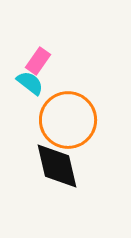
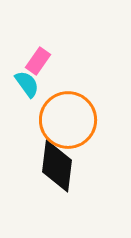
cyan semicircle: moved 3 px left, 1 px down; rotated 16 degrees clockwise
black diamond: rotated 20 degrees clockwise
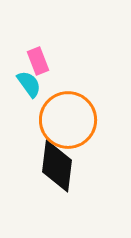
pink rectangle: rotated 56 degrees counterclockwise
cyan semicircle: moved 2 px right
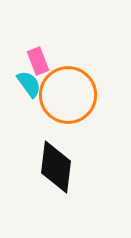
orange circle: moved 25 px up
black diamond: moved 1 px left, 1 px down
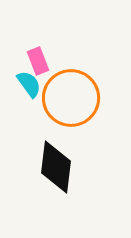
orange circle: moved 3 px right, 3 px down
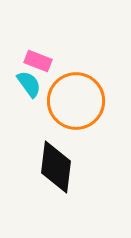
pink rectangle: rotated 48 degrees counterclockwise
orange circle: moved 5 px right, 3 px down
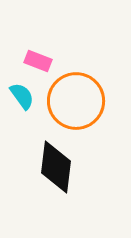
cyan semicircle: moved 7 px left, 12 px down
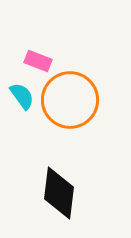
orange circle: moved 6 px left, 1 px up
black diamond: moved 3 px right, 26 px down
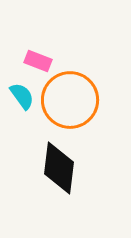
black diamond: moved 25 px up
